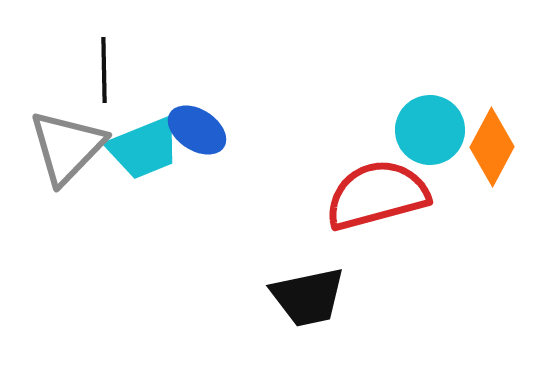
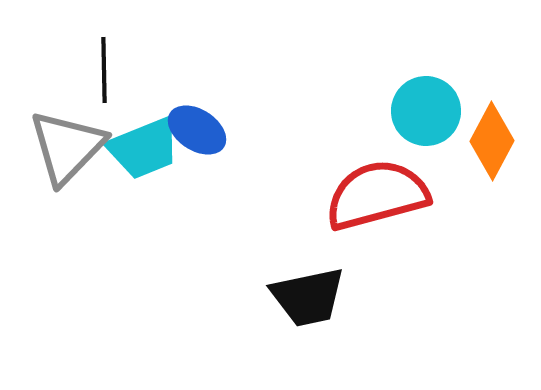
cyan circle: moved 4 px left, 19 px up
orange diamond: moved 6 px up
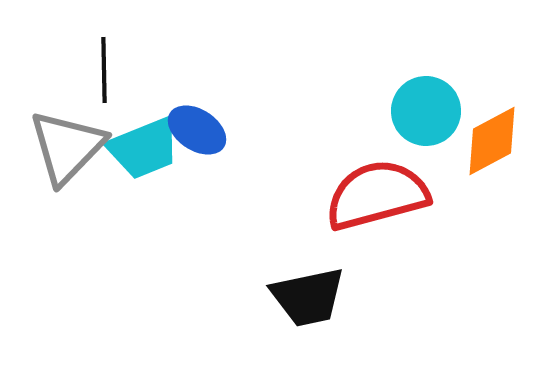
orange diamond: rotated 34 degrees clockwise
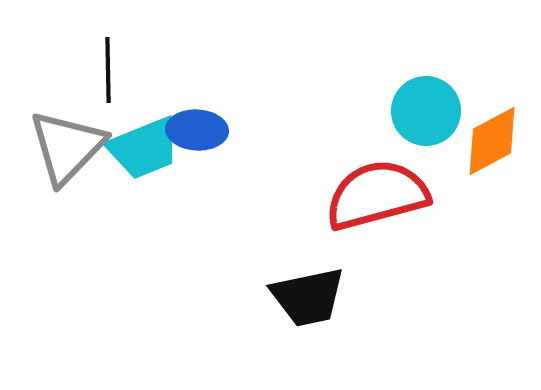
black line: moved 4 px right
blue ellipse: rotated 30 degrees counterclockwise
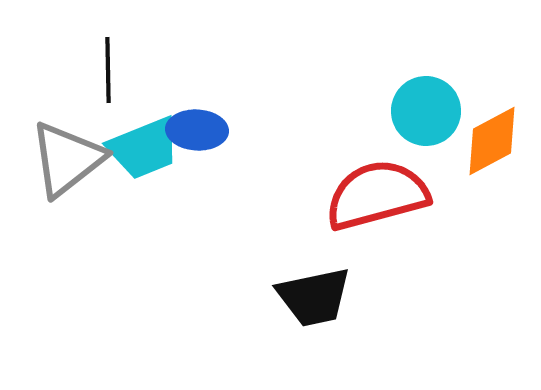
gray triangle: moved 12 px down; rotated 8 degrees clockwise
black trapezoid: moved 6 px right
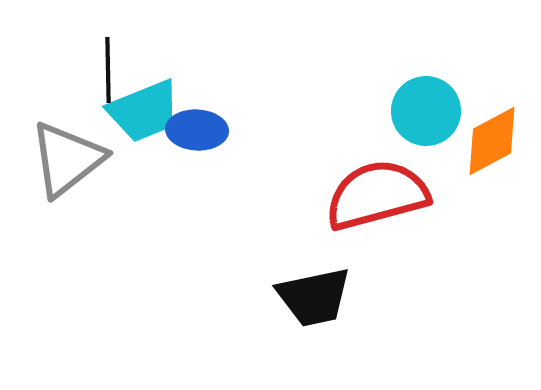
cyan trapezoid: moved 37 px up
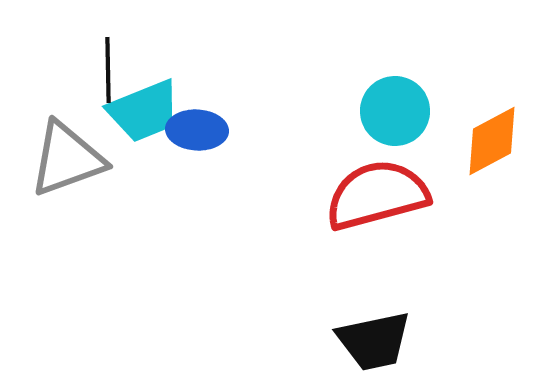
cyan circle: moved 31 px left
gray triangle: rotated 18 degrees clockwise
black trapezoid: moved 60 px right, 44 px down
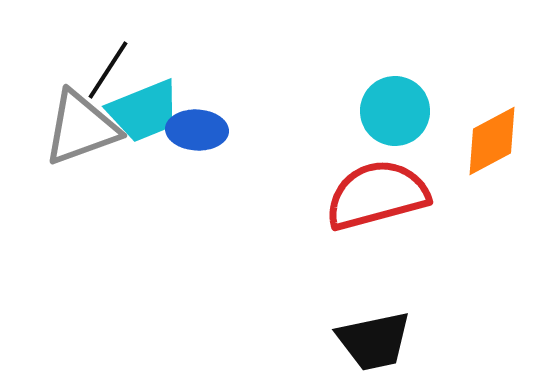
black line: rotated 34 degrees clockwise
gray triangle: moved 14 px right, 31 px up
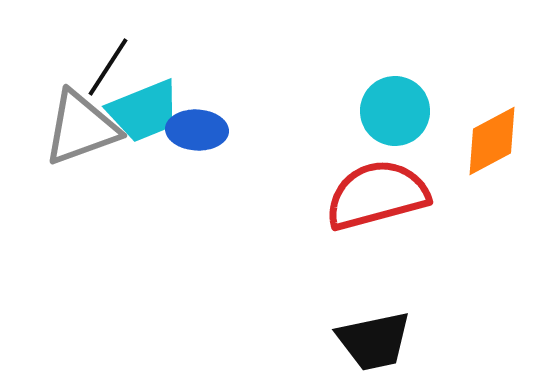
black line: moved 3 px up
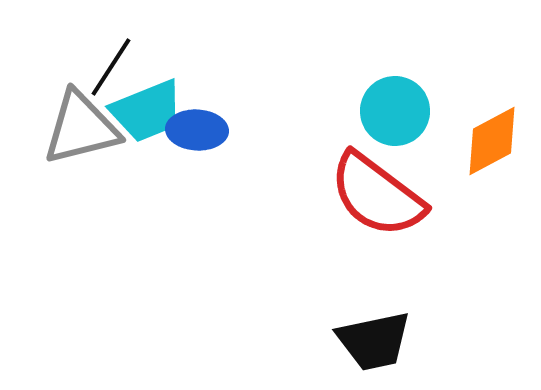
black line: moved 3 px right
cyan trapezoid: moved 3 px right
gray triangle: rotated 6 degrees clockwise
red semicircle: rotated 128 degrees counterclockwise
